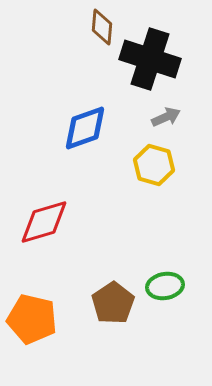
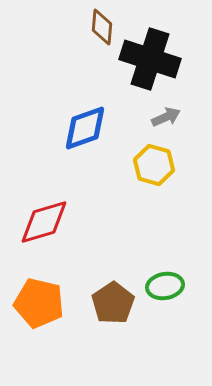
orange pentagon: moved 7 px right, 16 px up
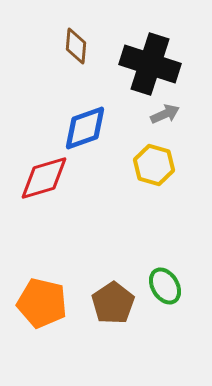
brown diamond: moved 26 px left, 19 px down
black cross: moved 5 px down
gray arrow: moved 1 px left, 3 px up
red diamond: moved 44 px up
green ellipse: rotated 69 degrees clockwise
orange pentagon: moved 3 px right
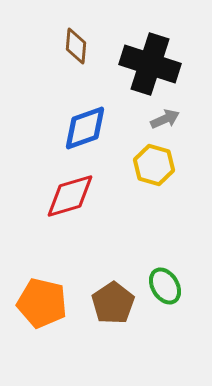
gray arrow: moved 5 px down
red diamond: moved 26 px right, 18 px down
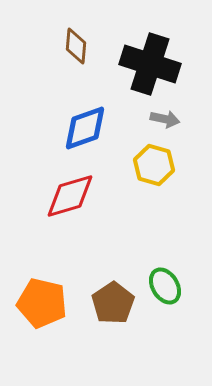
gray arrow: rotated 36 degrees clockwise
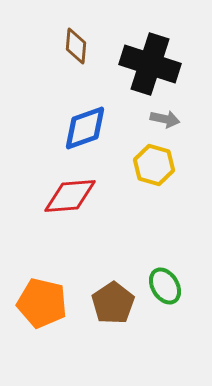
red diamond: rotated 12 degrees clockwise
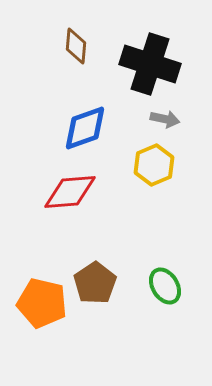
yellow hexagon: rotated 21 degrees clockwise
red diamond: moved 4 px up
brown pentagon: moved 18 px left, 20 px up
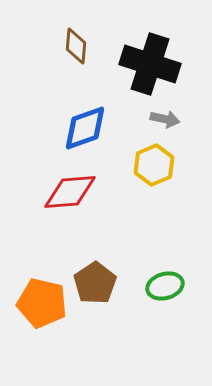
green ellipse: rotated 75 degrees counterclockwise
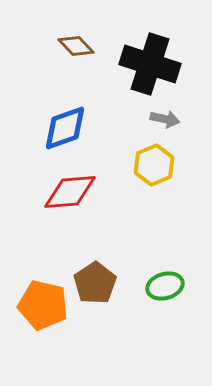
brown diamond: rotated 48 degrees counterclockwise
blue diamond: moved 20 px left
orange pentagon: moved 1 px right, 2 px down
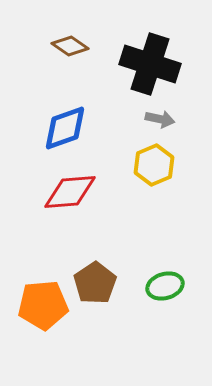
brown diamond: moved 6 px left; rotated 12 degrees counterclockwise
gray arrow: moved 5 px left
orange pentagon: rotated 18 degrees counterclockwise
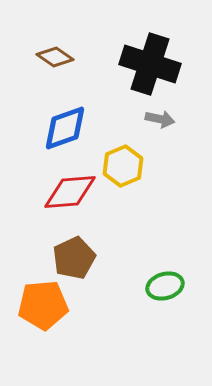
brown diamond: moved 15 px left, 11 px down
yellow hexagon: moved 31 px left, 1 px down
brown pentagon: moved 21 px left, 25 px up; rotated 9 degrees clockwise
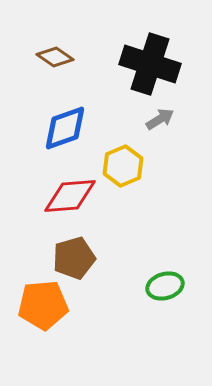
gray arrow: rotated 44 degrees counterclockwise
red diamond: moved 4 px down
brown pentagon: rotated 9 degrees clockwise
